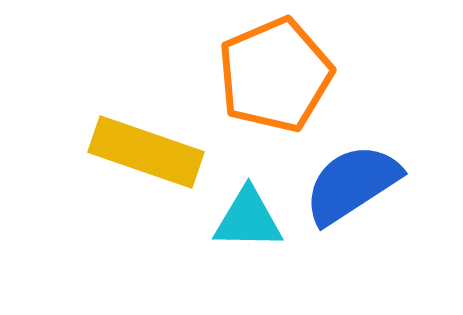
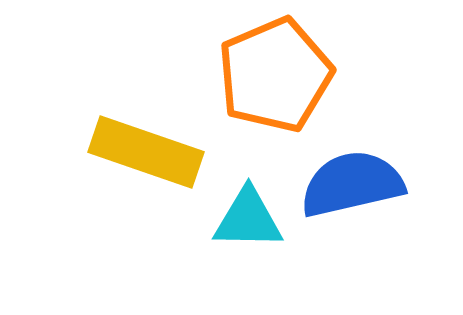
blue semicircle: rotated 20 degrees clockwise
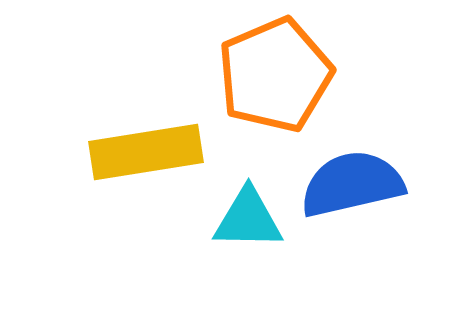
yellow rectangle: rotated 28 degrees counterclockwise
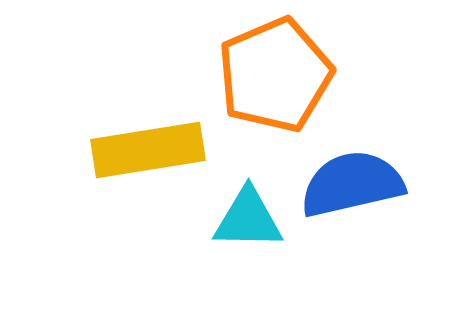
yellow rectangle: moved 2 px right, 2 px up
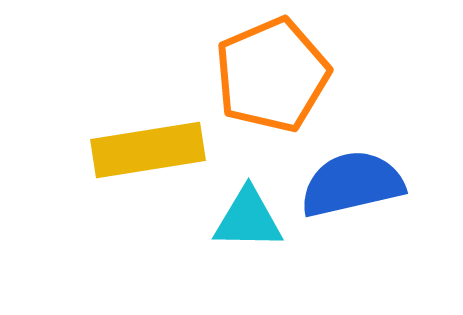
orange pentagon: moved 3 px left
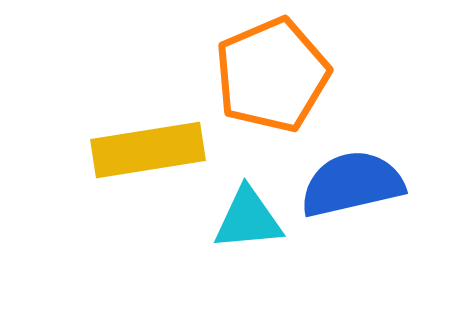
cyan triangle: rotated 6 degrees counterclockwise
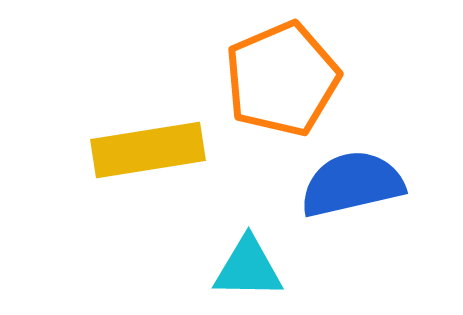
orange pentagon: moved 10 px right, 4 px down
cyan triangle: moved 49 px down; rotated 6 degrees clockwise
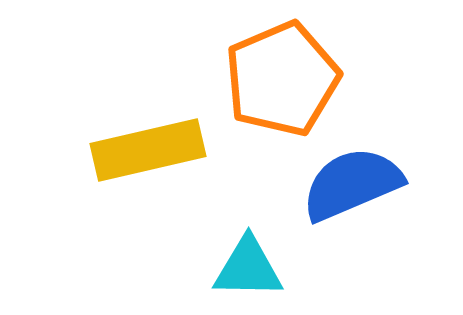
yellow rectangle: rotated 4 degrees counterclockwise
blue semicircle: rotated 10 degrees counterclockwise
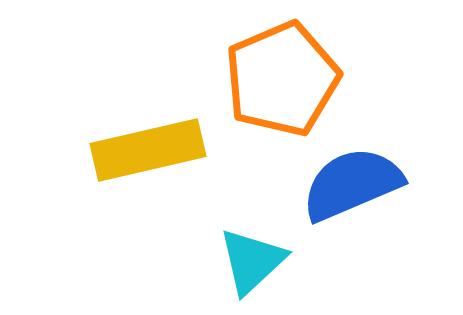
cyan triangle: moved 4 px right, 7 px up; rotated 44 degrees counterclockwise
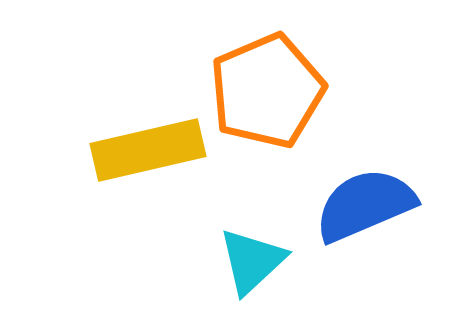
orange pentagon: moved 15 px left, 12 px down
blue semicircle: moved 13 px right, 21 px down
